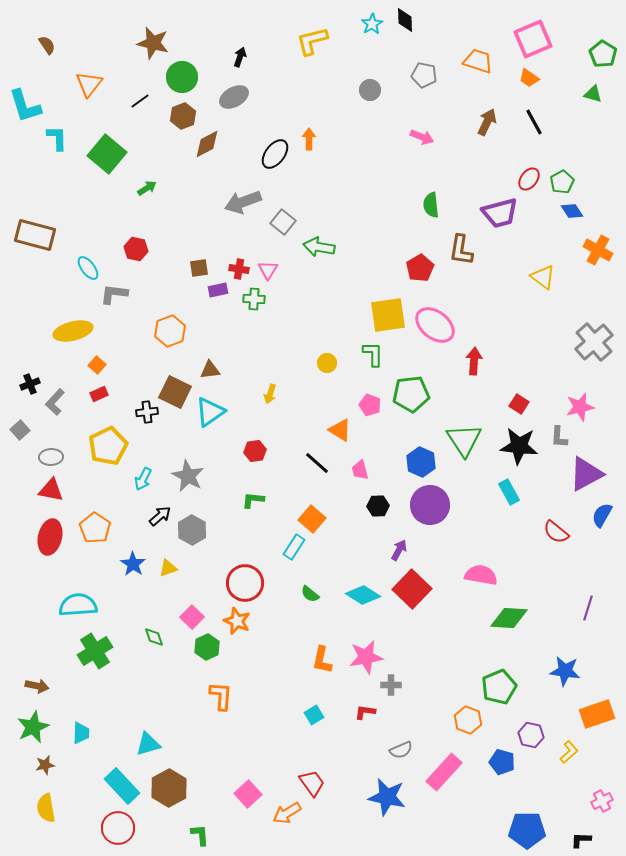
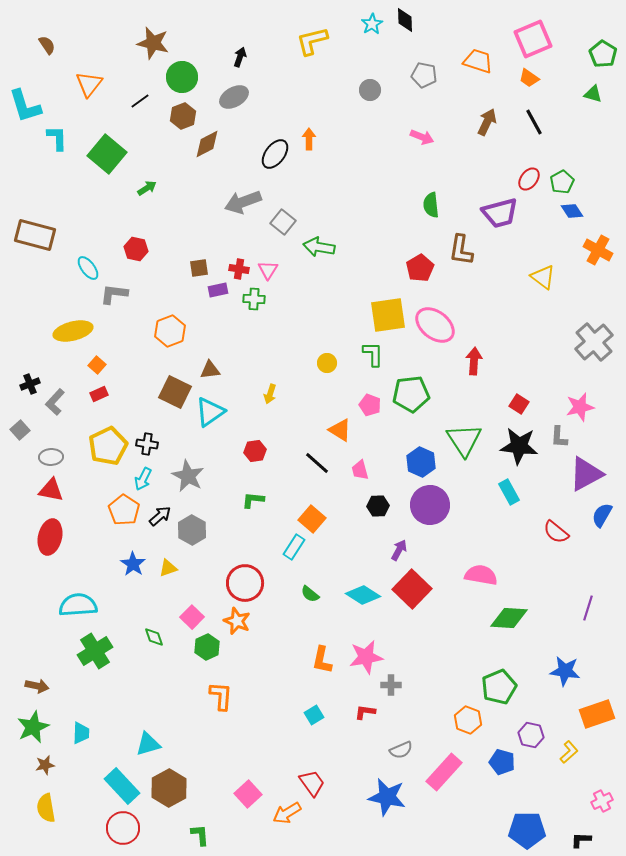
black cross at (147, 412): moved 32 px down; rotated 15 degrees clockwise
orange pentagon at (95, 528): moved 29 px right, 18 px up
red circle at (118, 828): moved 5 px right
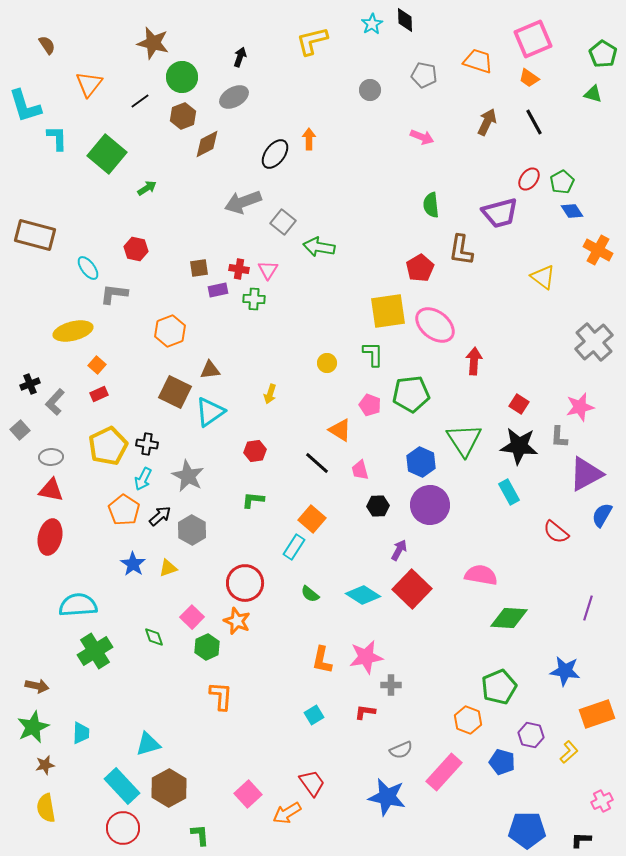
yellow square at (388, 315): moved 4 px up
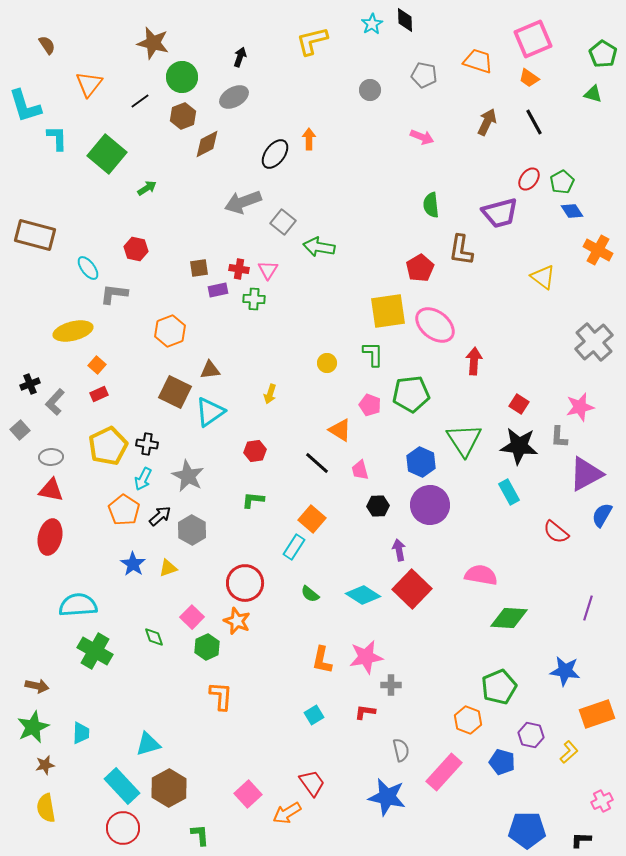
purple arrow at (399, 550): rotated 40 degrees counterclockwise
green cross at (95, 651): rotated 28 degrees counterclockwise
gray semicircle at (401, 750): rotated 80 degrees counterclockwise
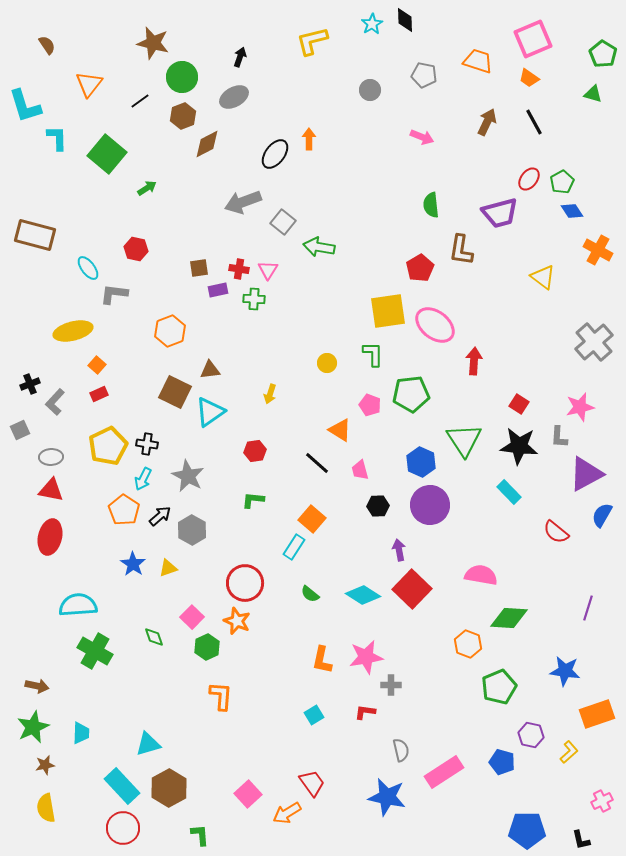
gray square at (20, 430): rotated 18 degrees clockwise
cyan rectangle at (509, 492): rotated 15 degrees counterclockwise
orange hexagon at (468, 720): moved 76 px up
pink rectangle at (444, 772): rotated 15 degrees clockwise
black L-shape at (581, 840): rotated 105 degrees counterclockwise
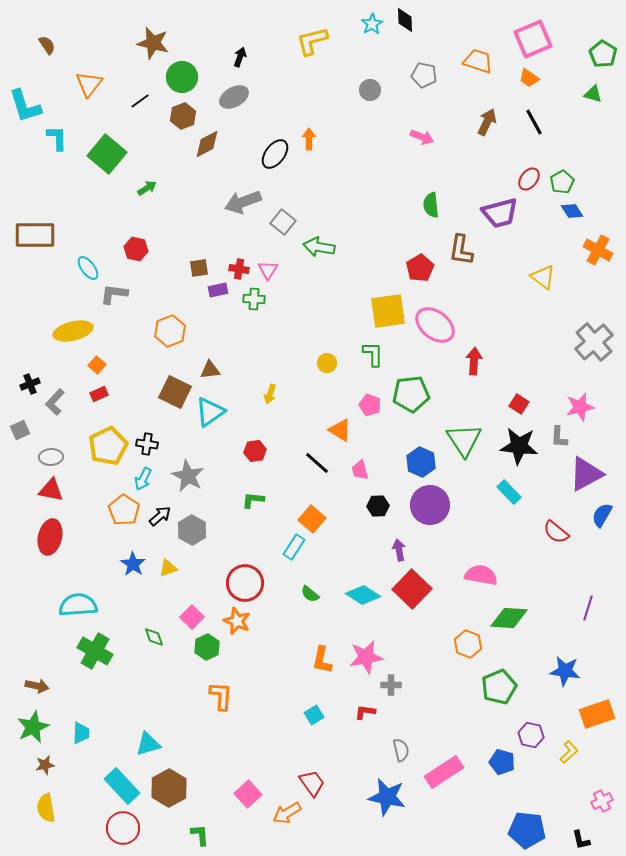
brown rectangle at (35, 235): rotated 15 degrees counterclockwise
blue pentagon at (527, 830): rotated 6 degrees clockwise
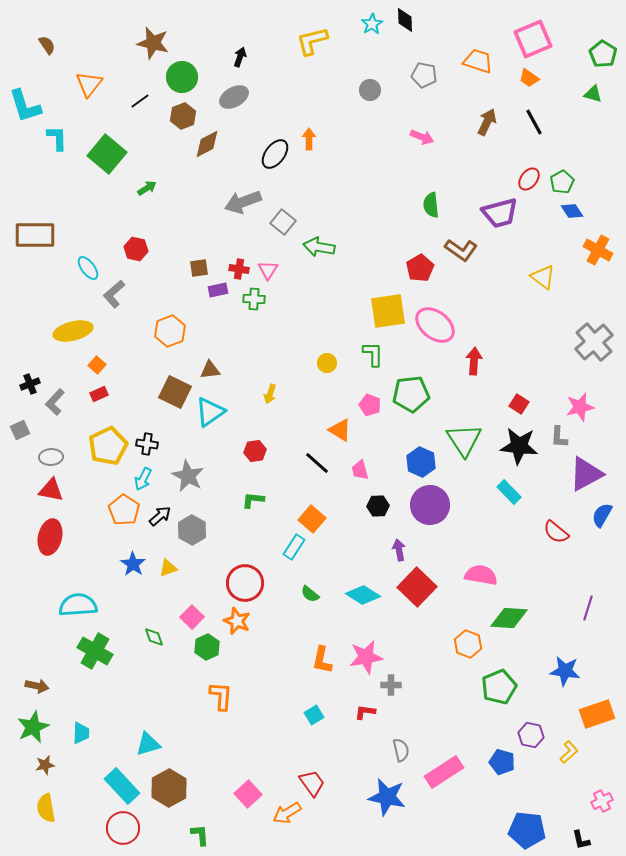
brown L-shape at (461, 250): rotated 64 degrees counterclockwise
gray L-shape at (114, 294): rotated 48 degrees counterclockwise
red square at (412, 589): moved 5 px right, 2 px up
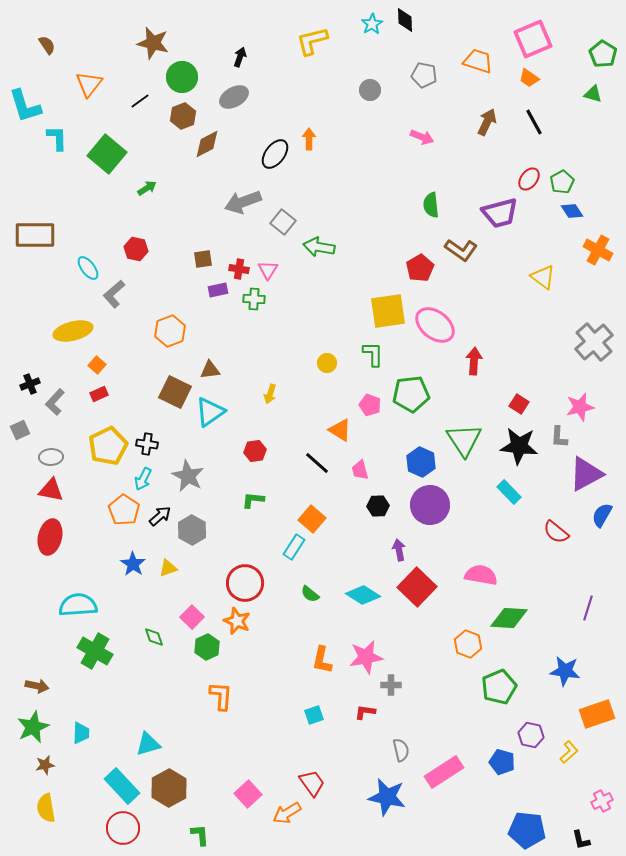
brown square at (199, 268): moved 4 px right, 9 px up
cyan square at (314, 715): rotated 12 degrees clockwise
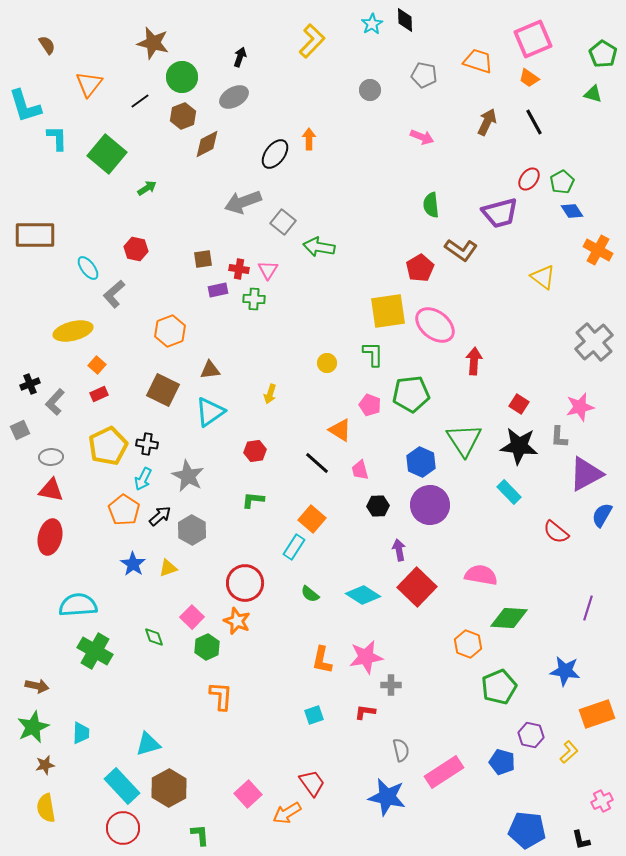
yellow L-shape at (312, 41): rotated 148 degrees clockwise
brown square at (175, 392): moved 12 px left, 2 px up
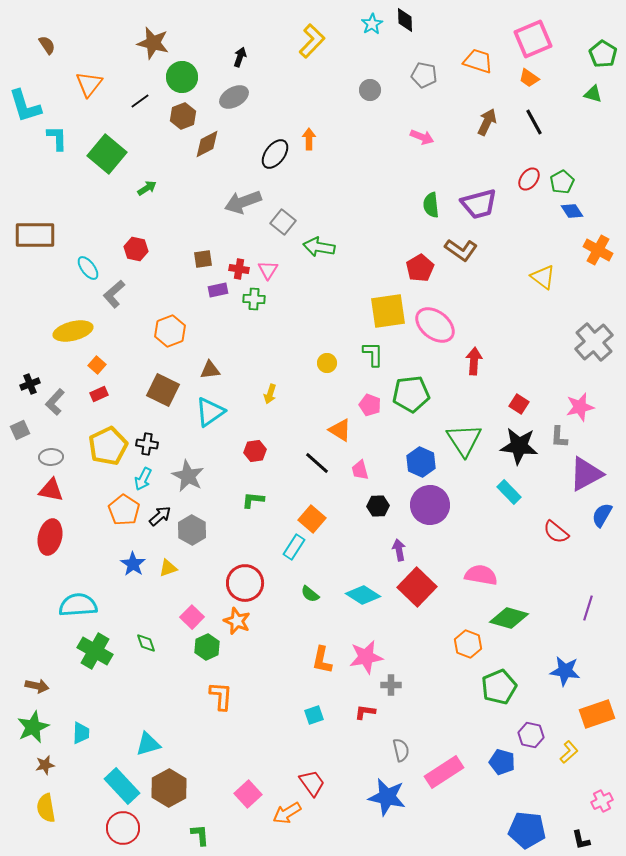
purple trapezoid at (500, 213): moved 21 px left, 9 px up
green diamond at (509, 618): rotated 12 degrees clockwise
green diamond at (154, 637): moved 8 px left, 6 px down
